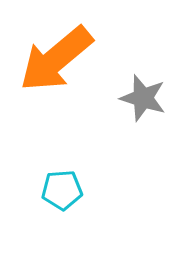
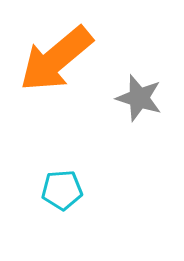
gray star: moved 4 px left
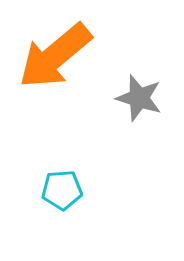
orange arrow: moved 1 px left, 3 px up
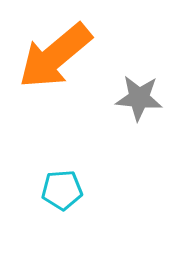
gray star: rotated 12 degrees counterclockwise
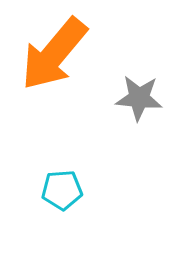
orange arrow: moved 1 px left, 2 px up; rotated 10 degrees counterclockwise
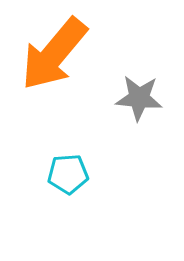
cyan pentagon: moved 6 px right, 16 px up
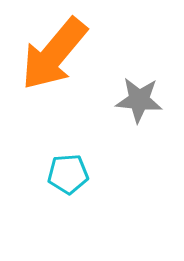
gray star: moved 2 px down
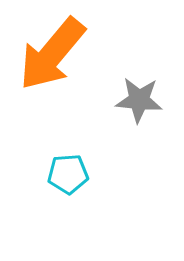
orange arrow: moved 2 px left
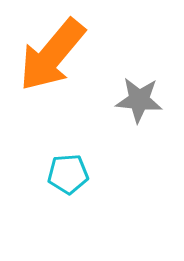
orange arrow: moved 1 px down
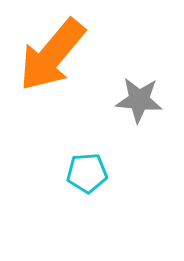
cyan pentagon: moved 19 px right, 1 px up
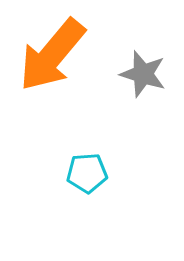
gray star: moved 4 px right, 26 px up; rotated 12 degrees clockwise
